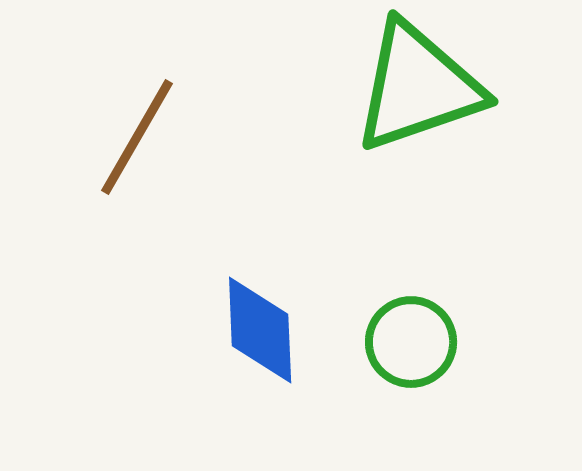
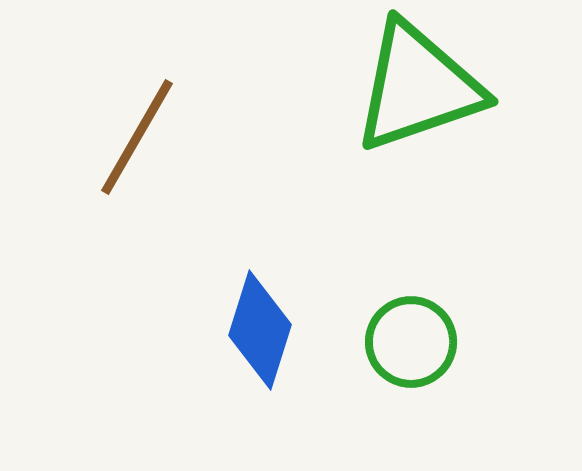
blue diamond: rotated 20 degrees clockwise
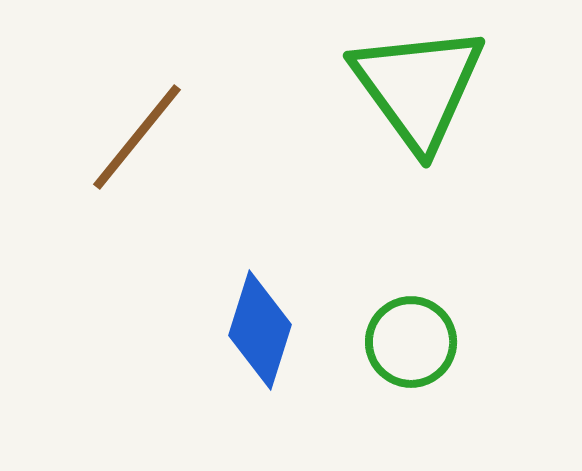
green triangle: rotated 47 degrees counterclockwise
brown line: rotated 9 degrees clockwise
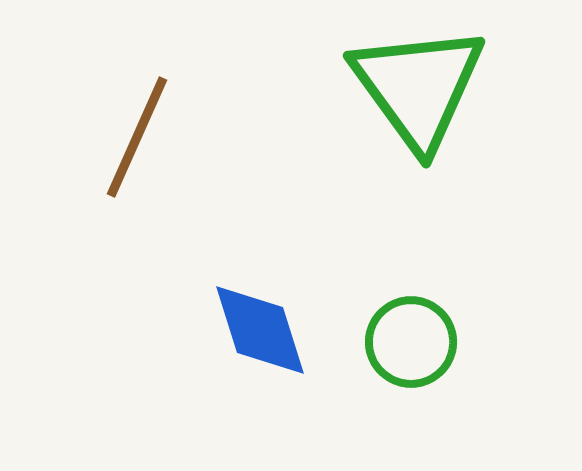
brown line: rotated 15 degrees counterclockwise
blue diamond: rotated 35 degrees counterclockwise
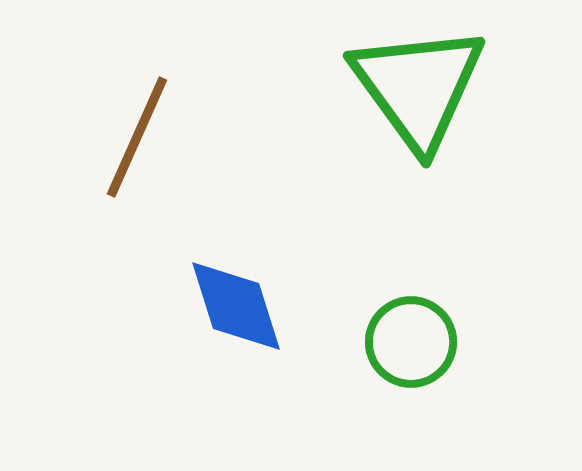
blue diamond: moved 24 px left, 24 px up
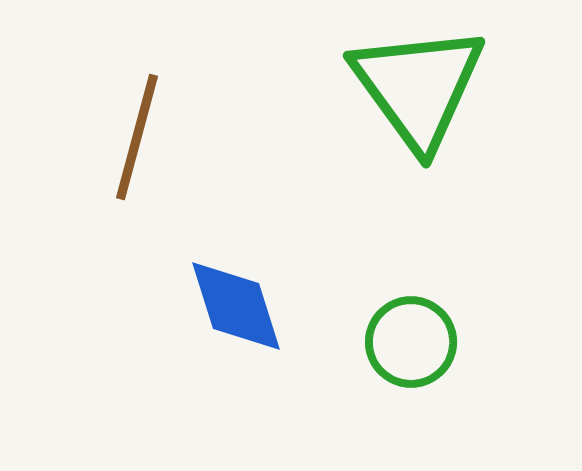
brown line: rotated 9 degrees counterclockwise
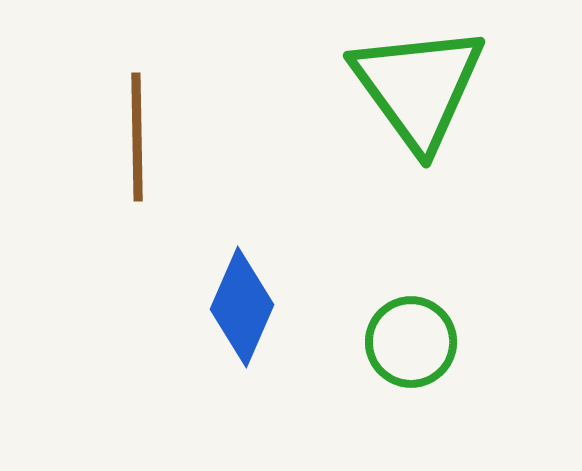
brown line: rotated 16 degrees counterclockwise
blue diamond: moved 6 px right, 1 px down; rotated 41 degrees clockwise
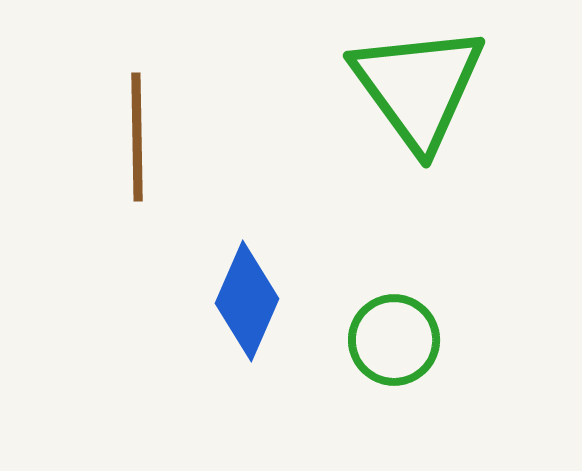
blue diamond: moved 5 px right, 6 px up
green circle: moved 17 px left, 2 px up
